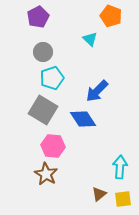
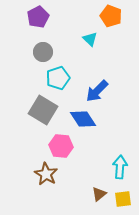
cyan pentagon: moved 6 px right
pink hexagon: moved 8 px right
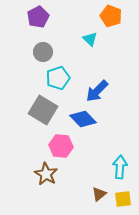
blue diamond: rotated 12 degrees counterclockwise
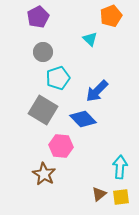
orange pentagon: rotated 30 degrees clockwise
brown star: moved 2 px left
yellow square: moved 2 px left, 2 px up
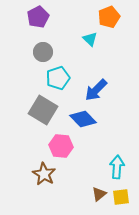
orange pentagon: moved 2 px left, 1 px down
blue arrow: moved 1 px left, 1 px up
cyan arrow: moved 3 px left
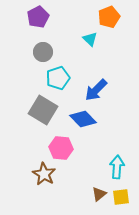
pink hexagon: moved 2 px down
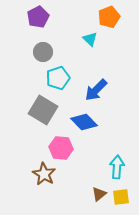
blue diamond: moved 1 px right, 3 px down
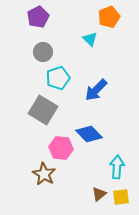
blue diamond: moved 5 px right, 12 px down
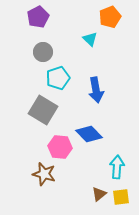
orange pentagon: moved 1 px right
blue arrow: rotated 55 degrees counterclockwise
pink hexagon: moved 1 px left, 1 px up
brown star: rotated 15 degrees counterclockwise
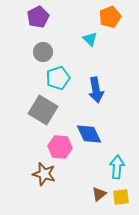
blue diamond: rotated 20 degrees clockwise
